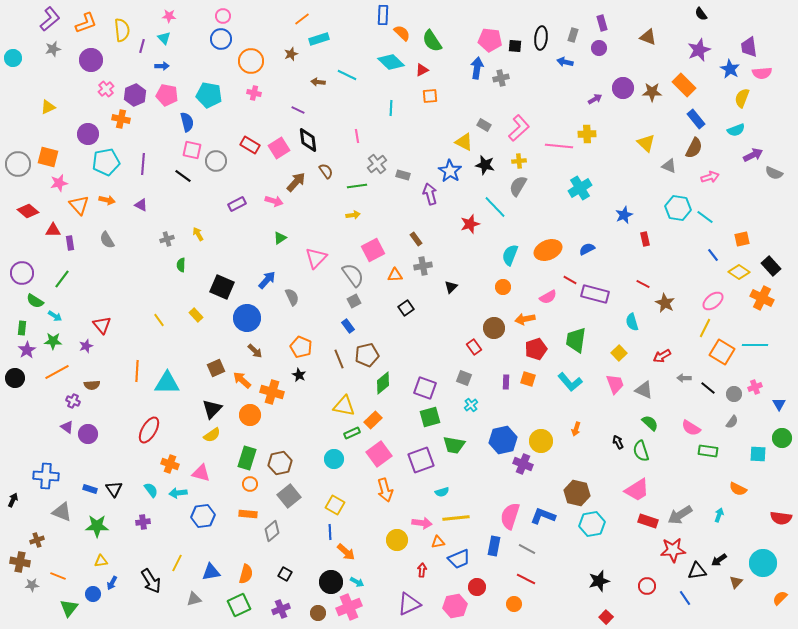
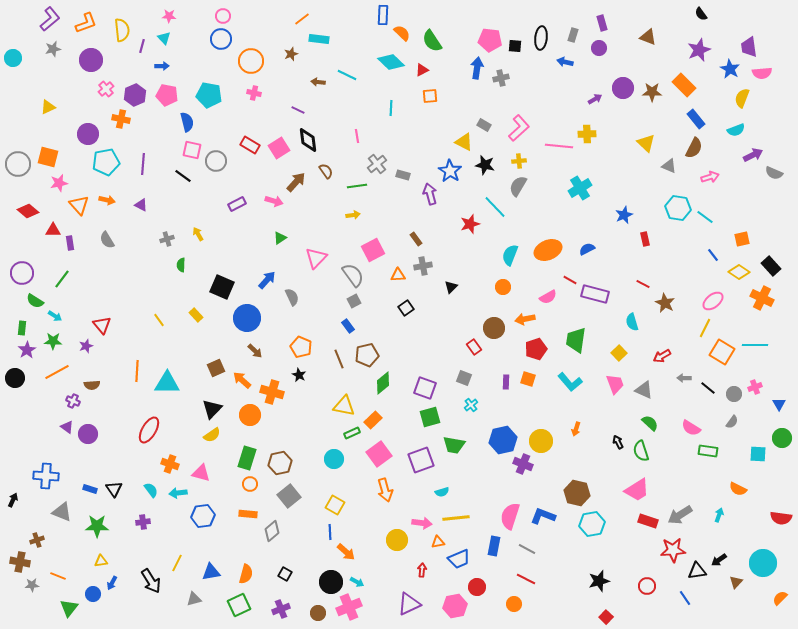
cyan rectangle at (319, 39): rotated 24 degrees clockwise
orange triangle at (395, 275): moved 3 px right
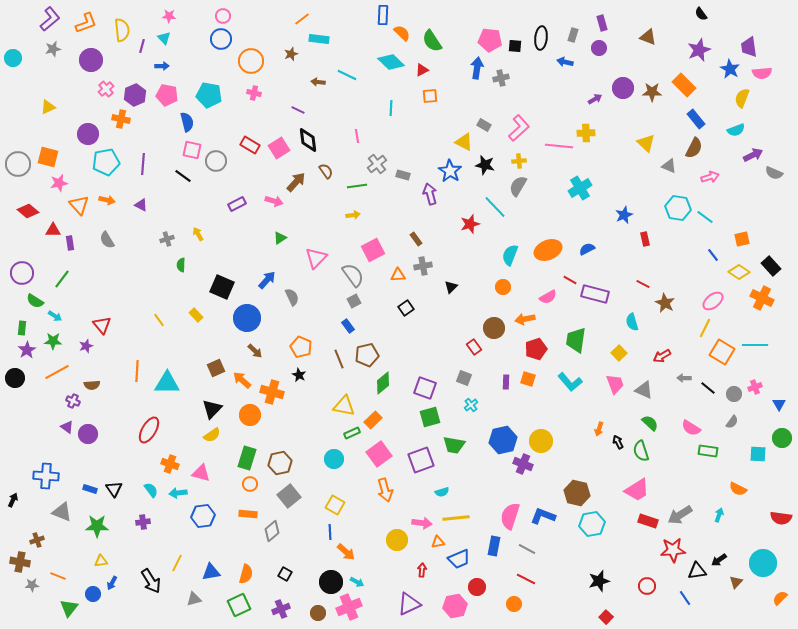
yellow cross at (587, 134): moved 1 px left, 1 px up
orange arrow at (576, 429): moved 23 px right
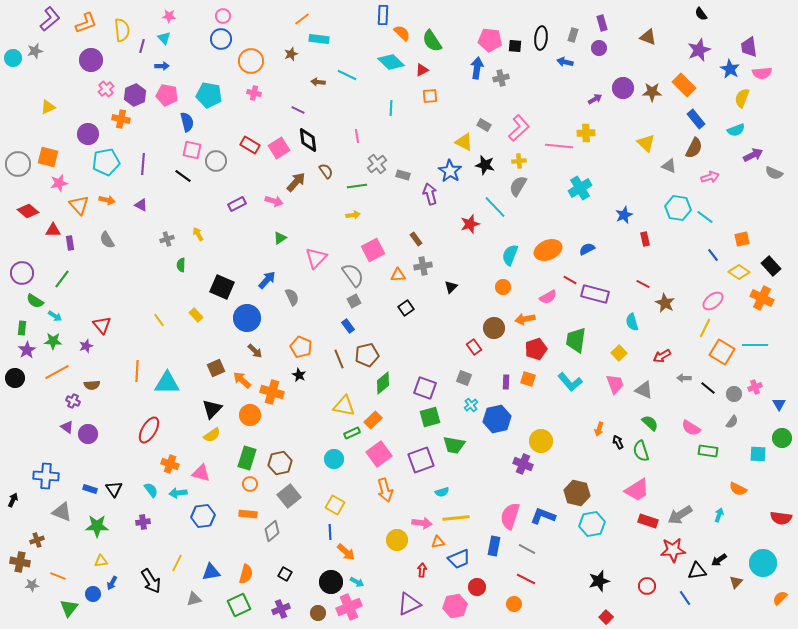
gray star at (53, 49): moved 18 px left, 2 px down
blue hexagon at (503, 440): moved 6 px left, 21 px up
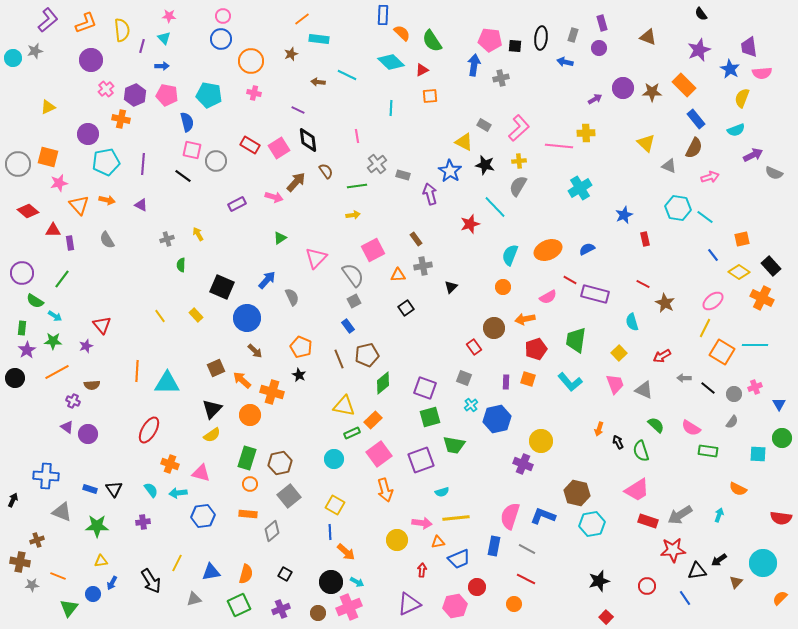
purple L-shape at (50, 19): moved 2 px left, 1 px down
blue arrow at (477, 68): moved 3 px left, 3 px up
pink arrow at (274, 201): moved 4 px up
yellow line at (159, 320): moved 1 px right, 4 px up
green semicircle at (650, 423): moved 6 px right, 2 px down
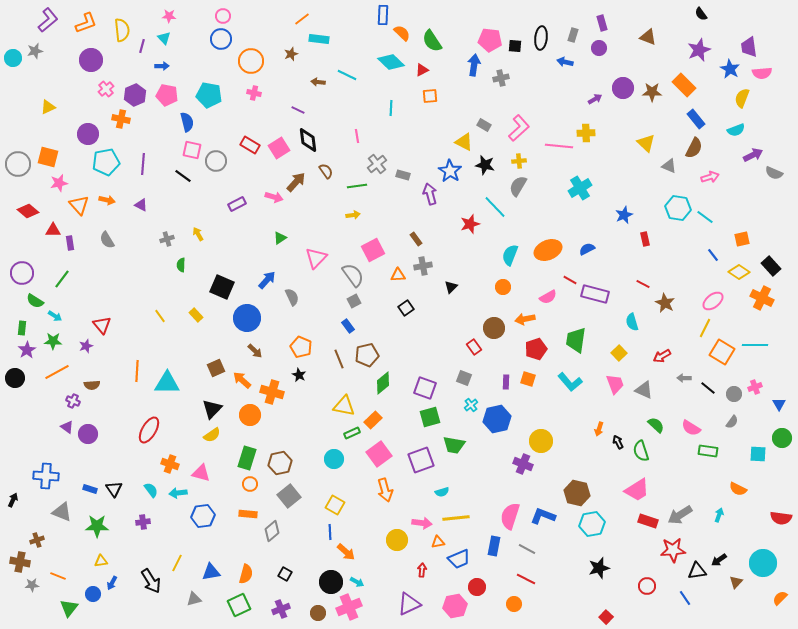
black star at (599, 581): moved 13 px up
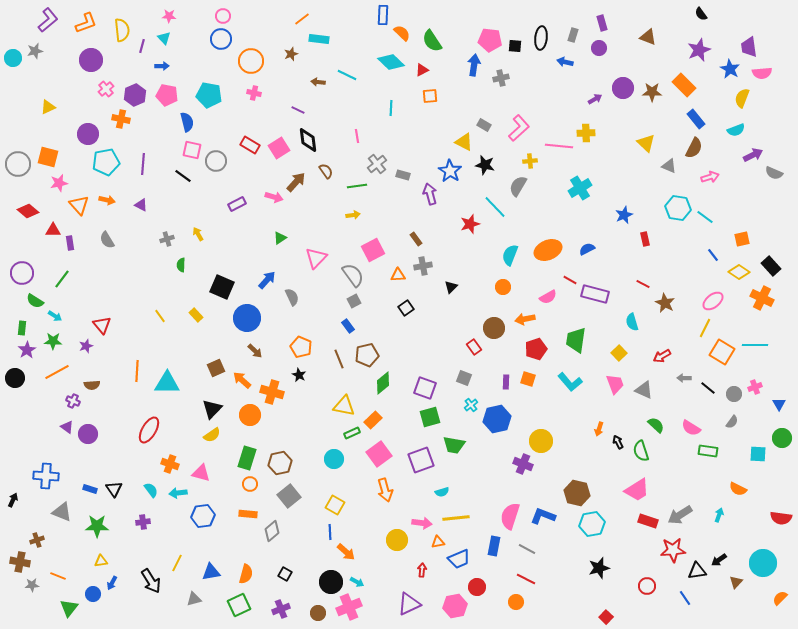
yellow cross at (519, 161): moved 11 px right
orange circle at (514, 604): moved 2 px right, 2 px up
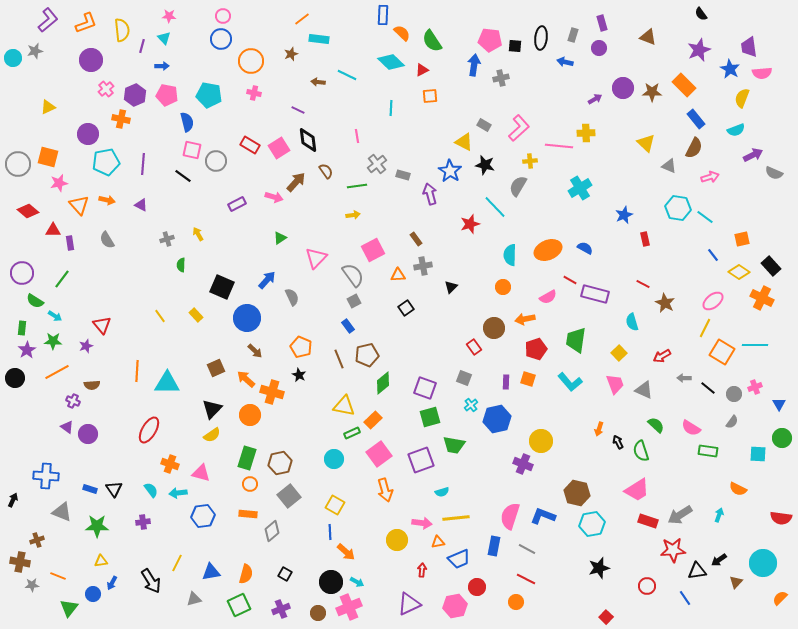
blue semicircle at (587, 249): moved 2 px left, 1 px up; rotated 56 degrees clockwise
cyan semicircle at (510, 255): rotated 20 degrees counterclockwise
orange arrow at (242, 380): moved 4 px right, 1 px up
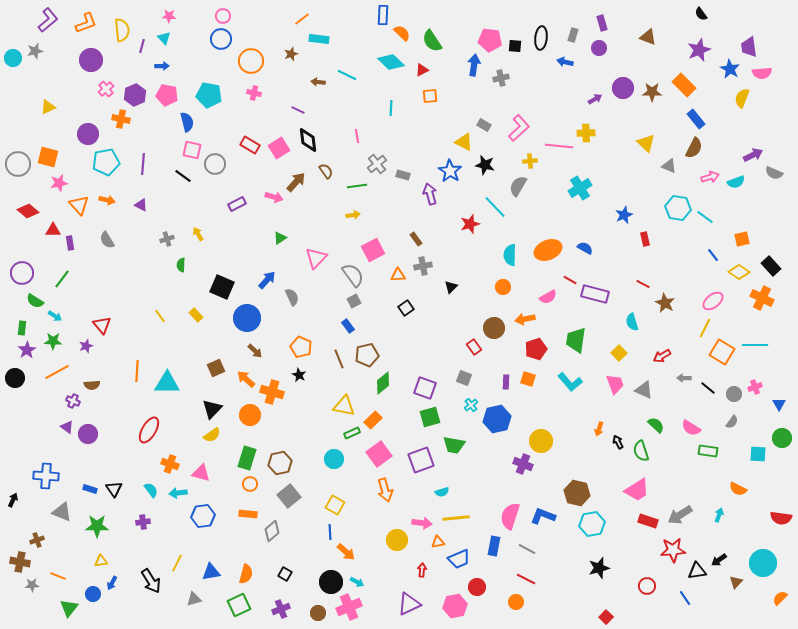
cyan semicircle at (736, 130): moved 52 px down
gray circle at (216, 161): moved 1 px left, 3 px down
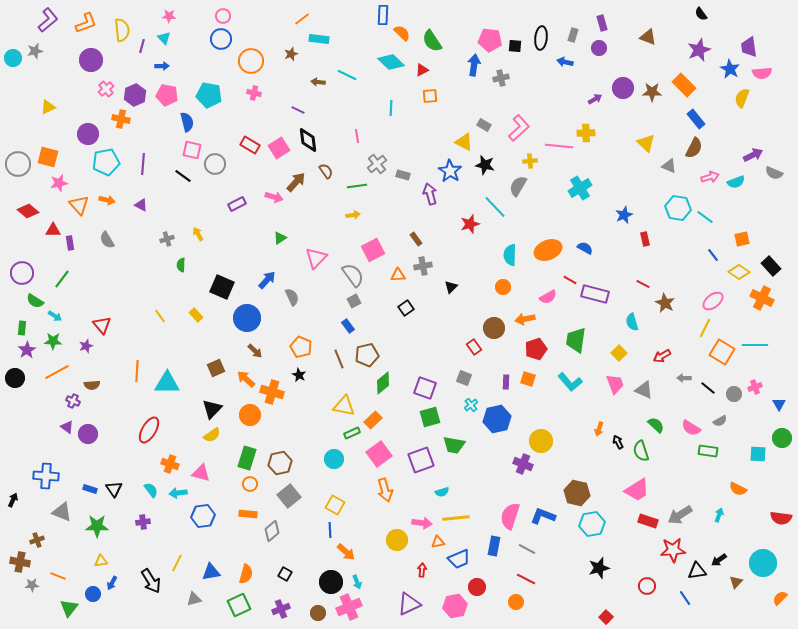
gray semicircle at (732, 422): moved 12 px left, 1 px up; rotated 24 degrees clockwise
blue line at (330, 532): moved 2 px up
cyan arrow at (357, 582): rotated 40 degrees clockwise
